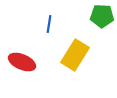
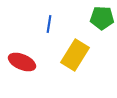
green pentagon: moved 2 px down
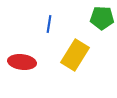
red ellipse: rotated 16 degrees counterclockwise
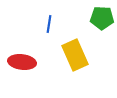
yellow rectangle: rotated 56 degrees counterclockwise
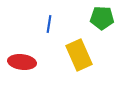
yellow rectangle: moved 4 px right
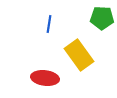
yellow rectangle: rotated 12 degrees counterclockwise
red ellipse: moved 23 px right, 16 px down
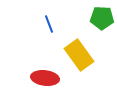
blue line: rotated 30 degrees counterclockwise
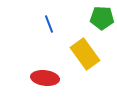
yellow rectangle: moved 6 px right, 1 px up
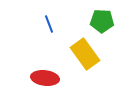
green pentagon: moved 3 px down
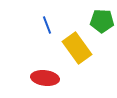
blue line: moved 2 px left, 1 px down
yellow rectangle: moved 8 px left, 6 px up
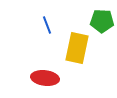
yellow rectangle: rotated 48 degrees clockwise
